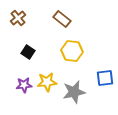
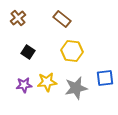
gray star: moved 2 px right, 4 px up
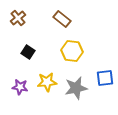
purple star: moved 4 px left, 2 px down; rotated 14 degrees clockwise
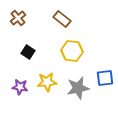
gray star: moved 2 px right
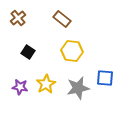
blue square: rotated 12 degrees clockwise
yellow star: moved 1 px left, 2 px down; rotated 24 degrees counterclockwise
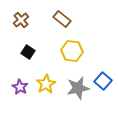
brown cross: moved 3 px right, 2 px down
blue square: moved 2 px left, 3 px down; rotated 36 degrees clockwise
purple star: rotated 21 degrees clockwise
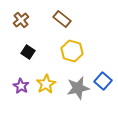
yellow hexagon: rotated 10 degrees clockwise
purple star: moved 1 px right, 1 px up
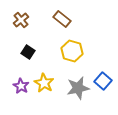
yellow star: moved 2 px left, 1 px up; rotated 12 degrees counterclockwise
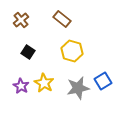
blue square: rotated 18 degrees clockwise
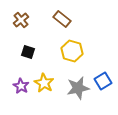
black square: rotated 16 degrees counterclockwise
